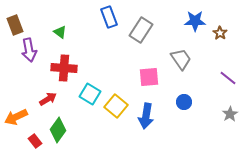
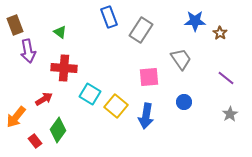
purple arrow: moved 1 px left, 1 px down
purple line: moved 2 px left
red arrow: moved 4 px left
orange arrow: rotated 25 degrees counterclockwise
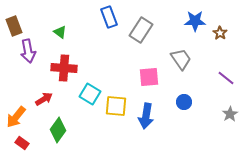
brown rectangle: moved 1 px left, 1 px down
yellow square: rotated 35 degrees counterclockwise
red rectangle: moved 13 px left, 2 px down; rotated 16 degrees counterclockwise
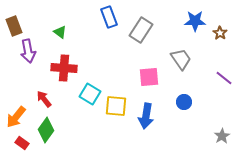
purple line: moved 2 px left
red arrow: rotated 96 degrees counterclockwise
gray star: moved 8 px left, 22 px down
green diamond: moved 12 px left
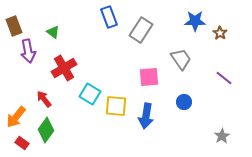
green triangle: moved 7 px left
red cross: rotated 35 degrees counterclockwise
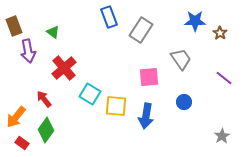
red cross: rotated 10 degrees counterclockwise
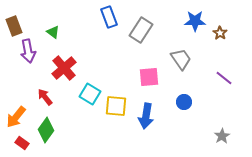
red arrow: moved 1 px right, 2 px up
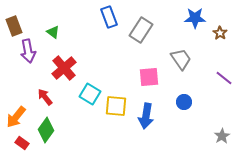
blue star: moved 3 px up
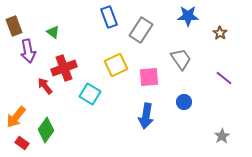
blue star: moved 7 px left, 2 px up
red cross: rotated 20 degrees clockwise
red arrow: moved 11 px up
yellow square: moved 41 px up; rotated 30 degrees counterclockwise
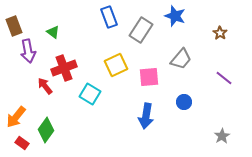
blue star: moved 13 px left; rotated 20 degrees clockwise
gray trapezoid: rotated 75 degrees clockwise
